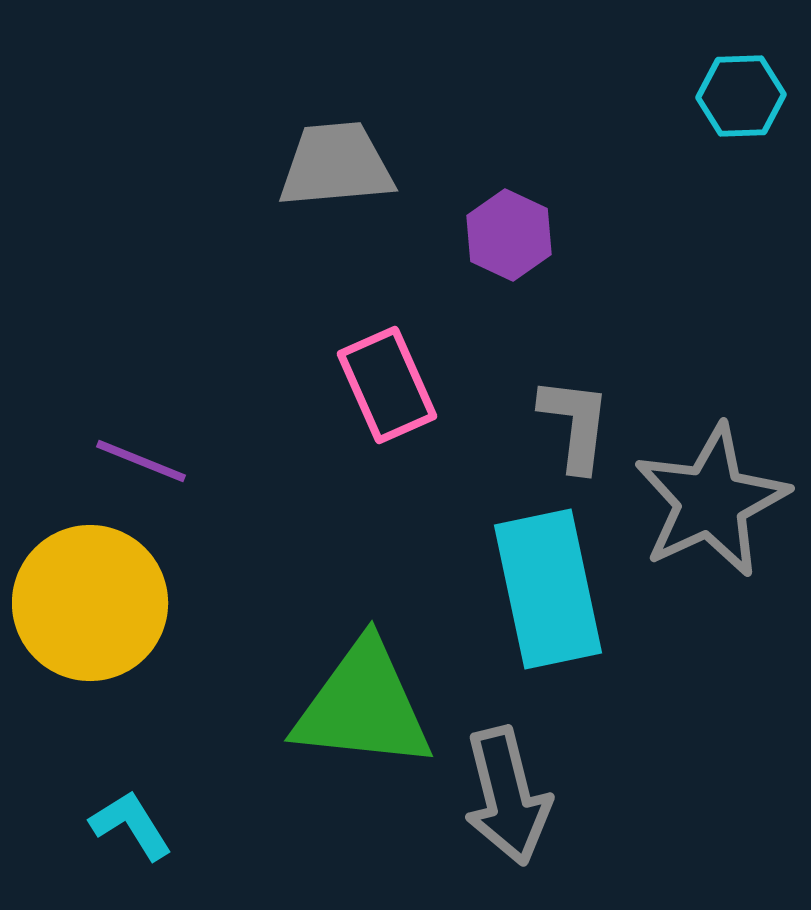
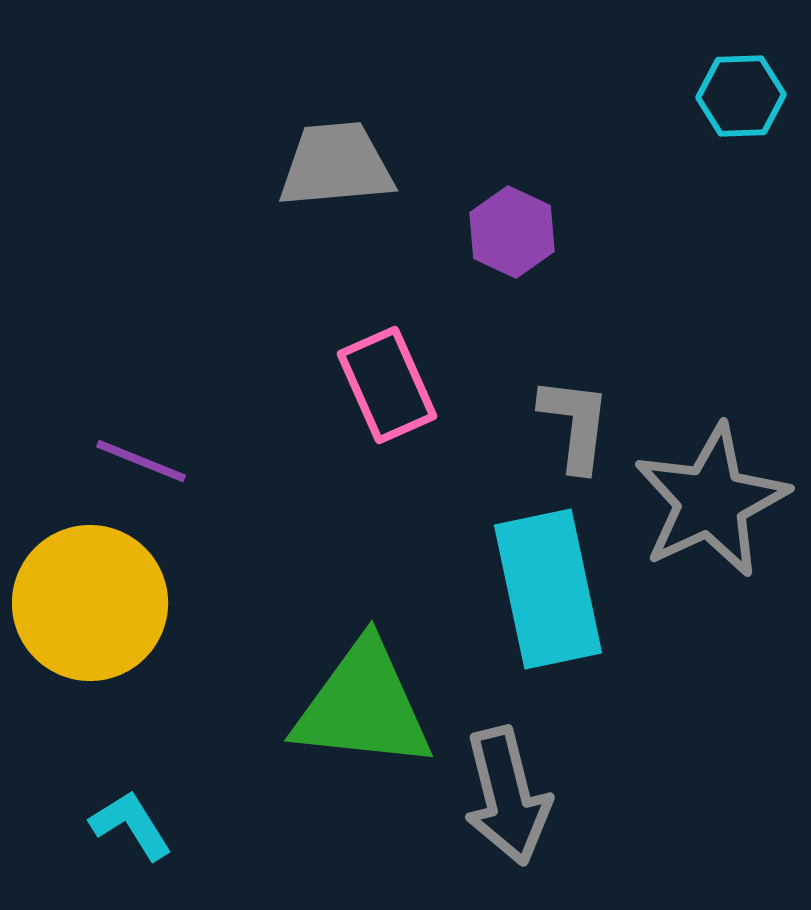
purple hexagon: moved 3 px right, 3 px up
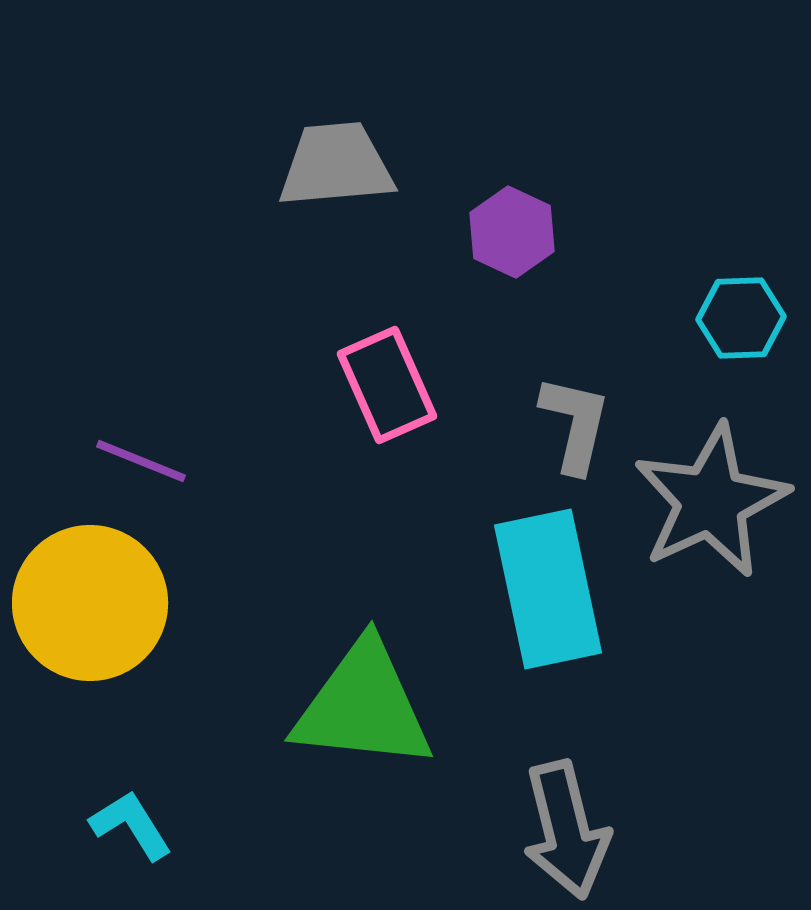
cyan hexagon: moved 222 px down
gray L-shape: rotated 6 degrees clockwise
gray arrow: moved 59 px right, 34 px down
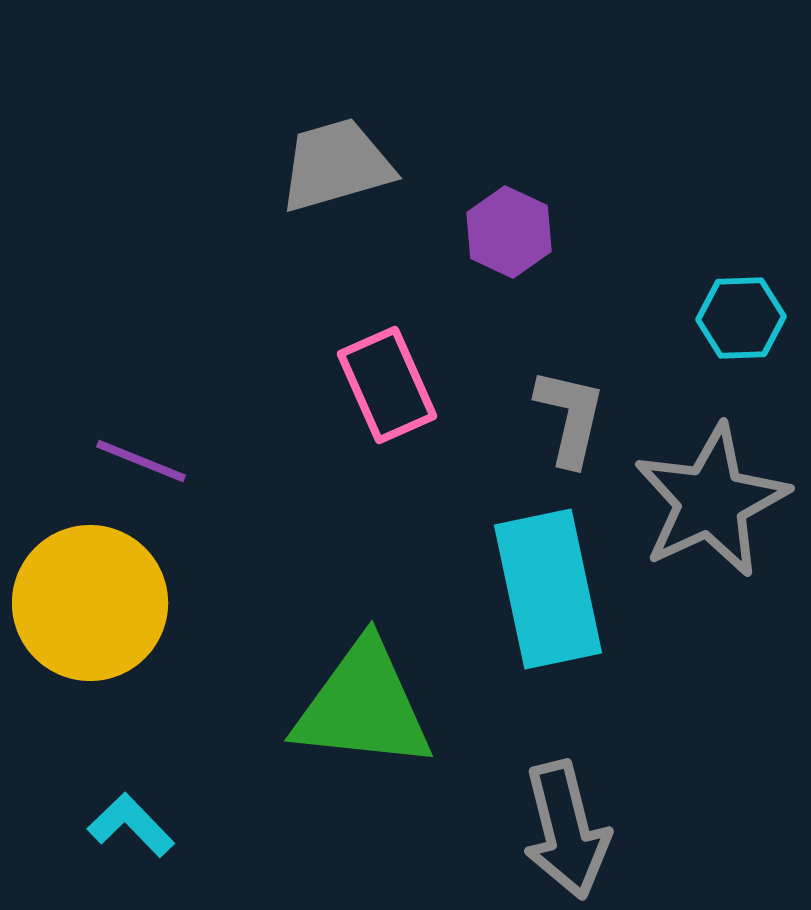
gray trapezoid: rotated 11 degrees counterclockwise
purple hexagon: moved 3 px left
gray L-shape: moved 5 px left, 7 px up
cyan L-shape: rotated 12 degrees counterclockwise
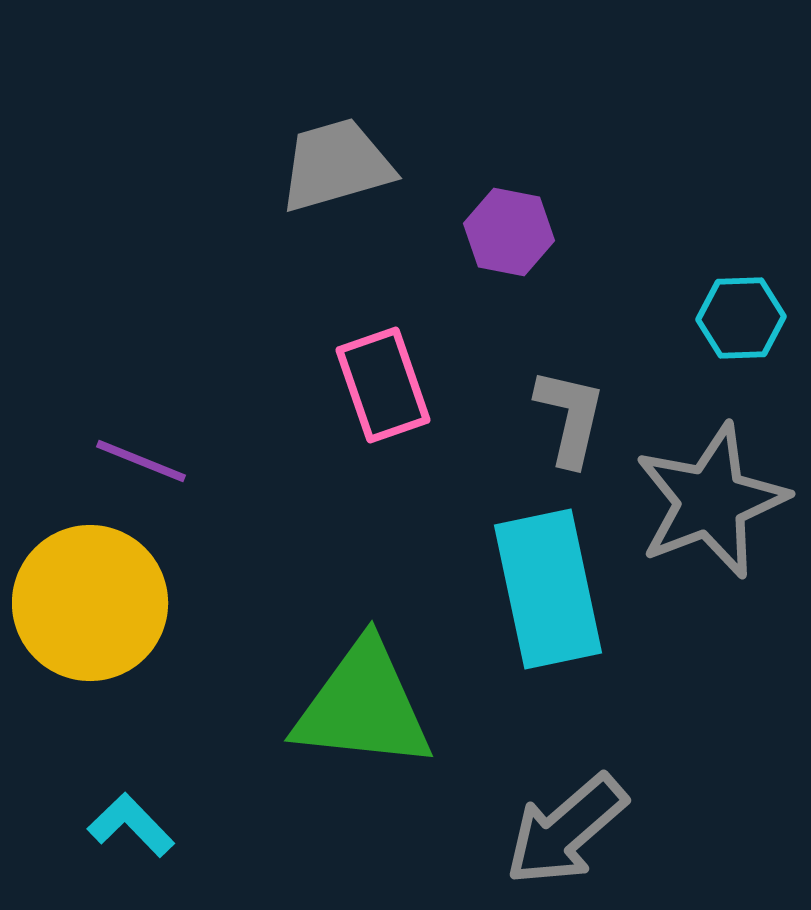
purple hexagon: rotated 14 degrees counterclockwise
pink rectangle: moved 4 px left; rotated 5 degrees clockwise
gray star: rotated 4 degrees clockwise
gray arrow: rotated 63 degrees clockwise
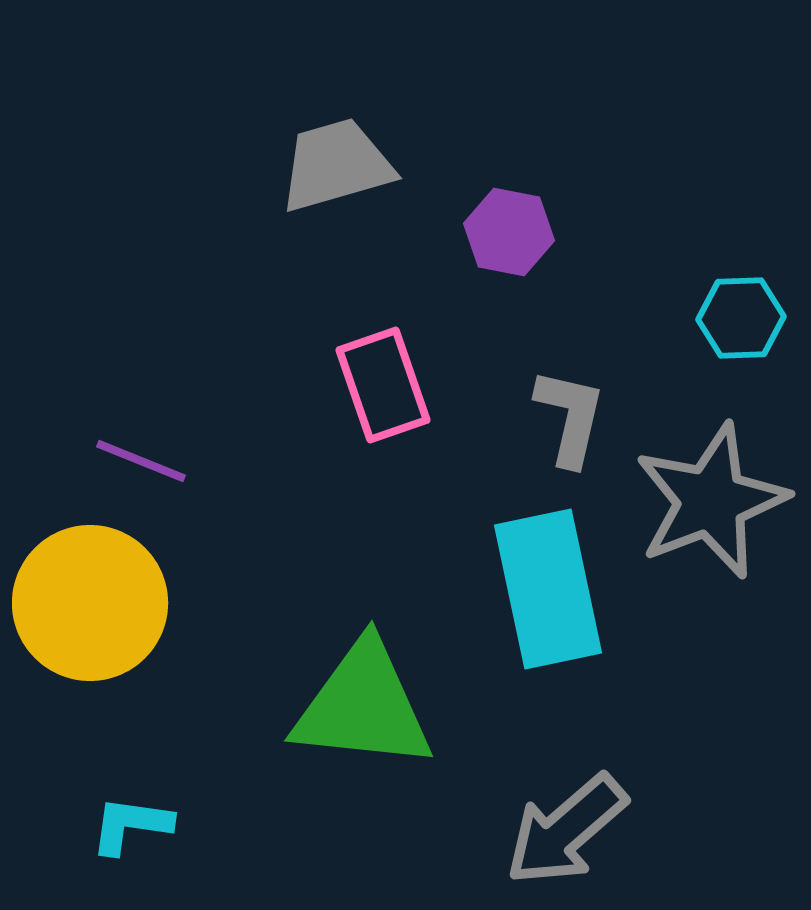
cyan L-shape: rotated 38 degrees counterclockwise
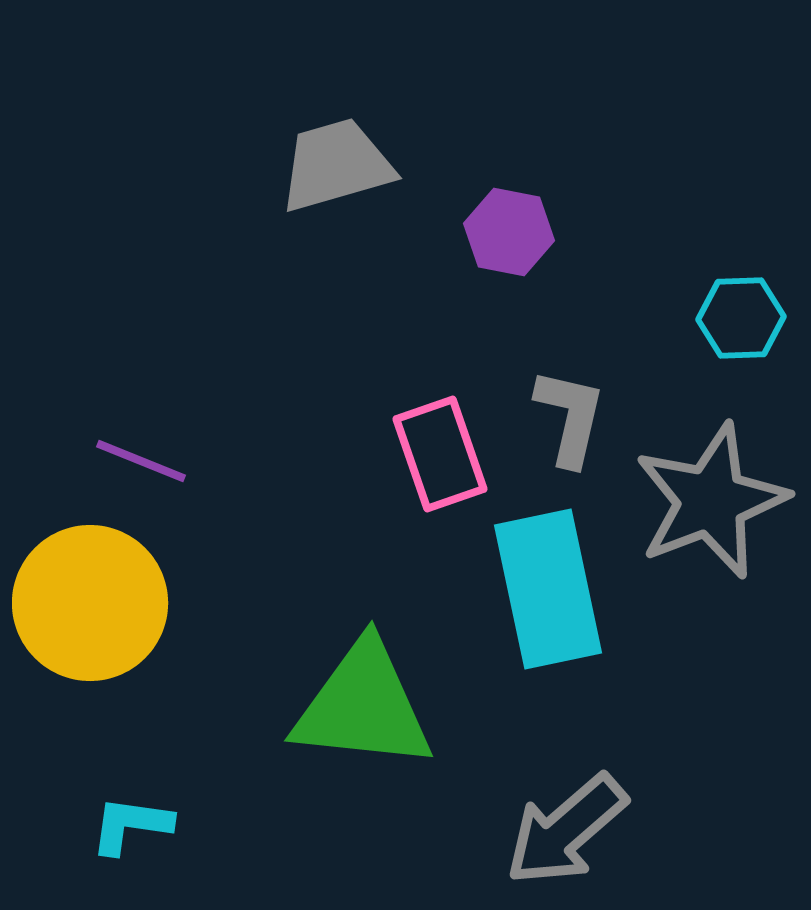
pink rectangle: moved 57 px right, 69 px down
